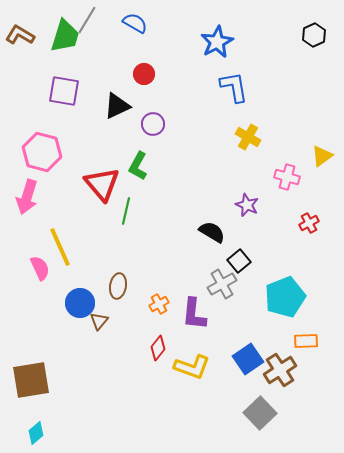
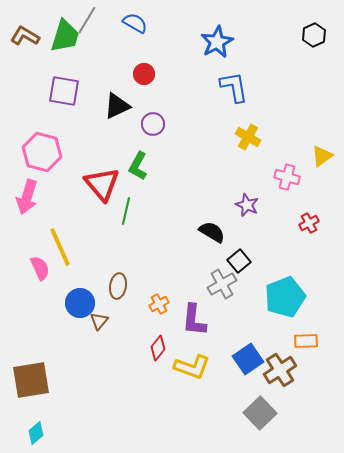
brown L-shape: moved 5 px right, 1 px down
purple L-shape: moved 6 px down
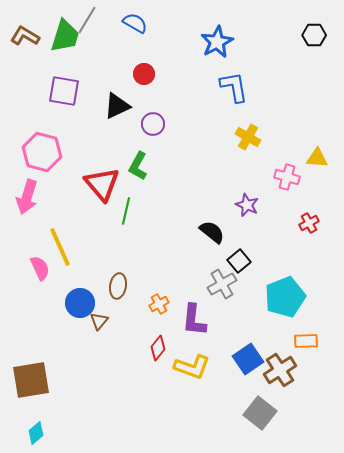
black hexagon: rotated 25 degrees clockwise
yellow triangle: moved 5 px left, 2 px down; rotated 40 degrees clockwise
black semicircle: rotated 8 degrees clockwise
gray square: rotated 8 degrees counterclockwise
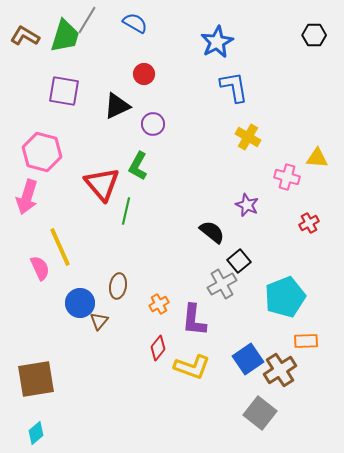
brown square: moved 5 px right, 1 px up
